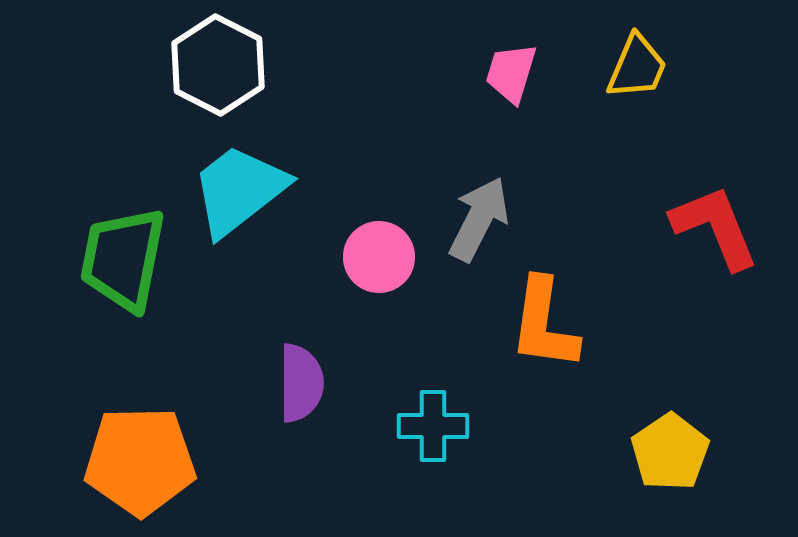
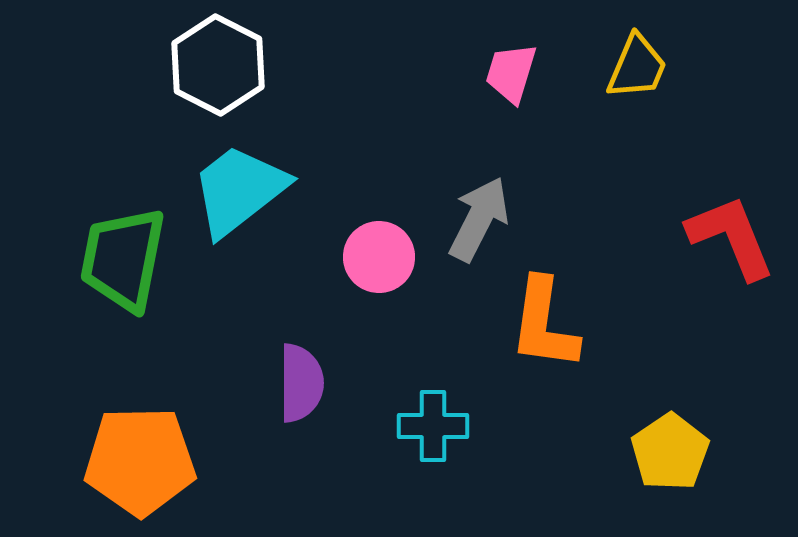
red L-shape: moved 16 px right, 10 px down
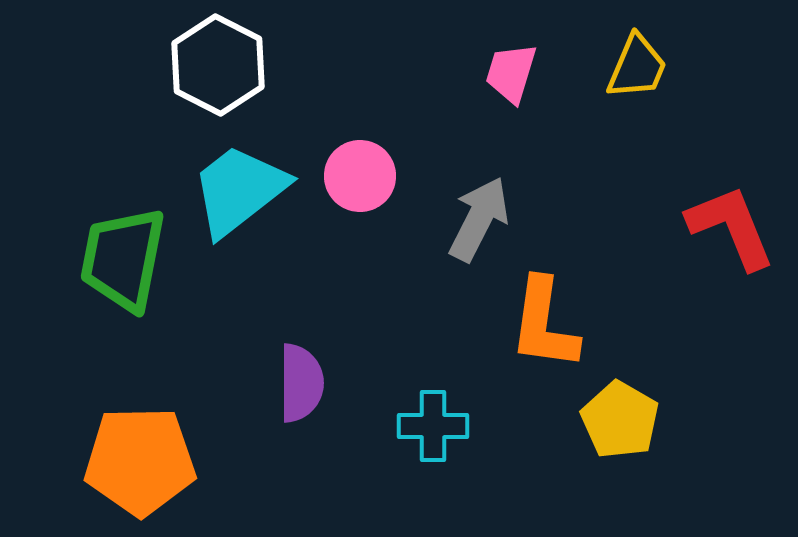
red L-shape: moved 10 px up
pink circle: moved 19 px left, 81 px up
yellow pentagon: moved 50 px left, 32 px up; rotated 8 degrees counterclockwise
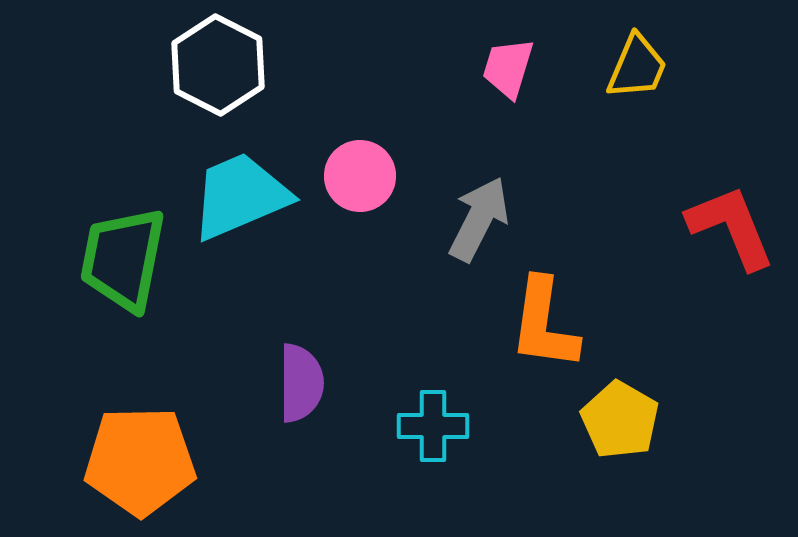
pink trapezoid: moved 3 px left, 5 px up
cyan trapezoid: moved 1 px right, 6 px down; rotated 15 degrees clockwise
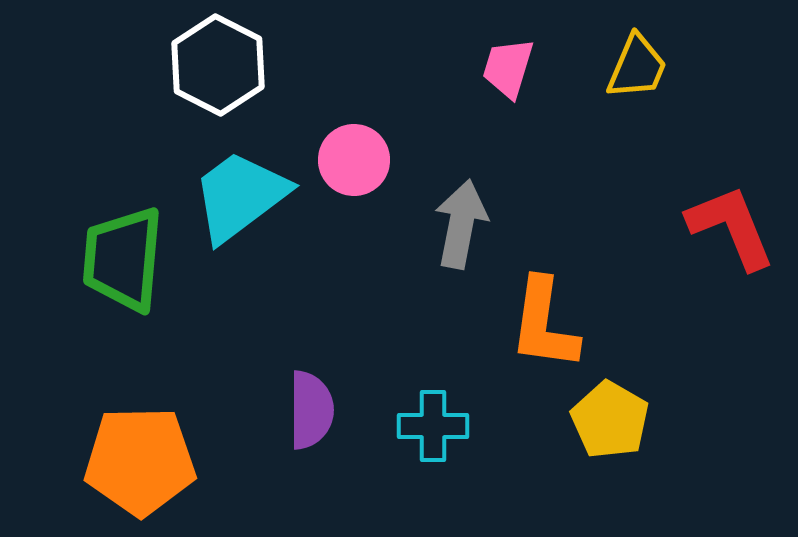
pink circle: moved 6 px left, 16 px up
cyan trapezoid: rotated 14 degrees counterclockwise
gray arrow: moved 18 px left, 5 px down; rotated 16 degrees counterclockwise
green trapezoid: rotated 6 degrees counterclockwise
purple semicircle: moved 10 px right, 27 px down
yellow pentagon: moved 10 px left
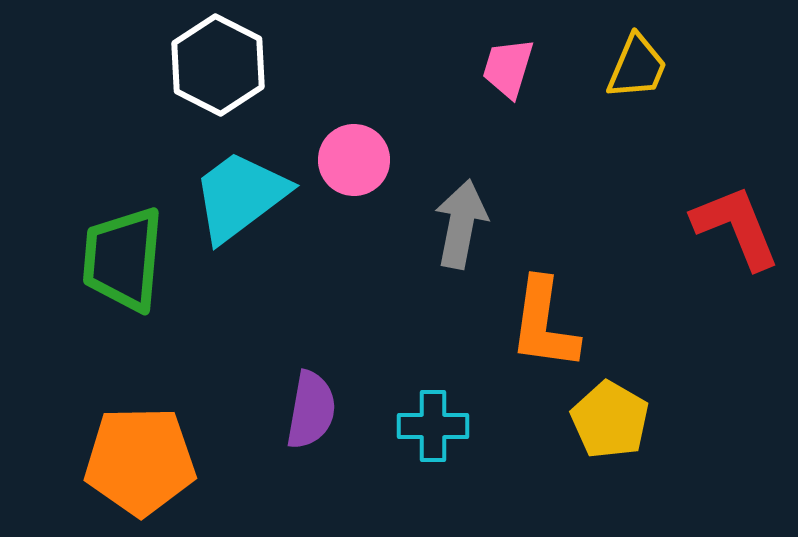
red L-shape: moved 5 px right
purple semicircle: rotated 10 degrees clockwise
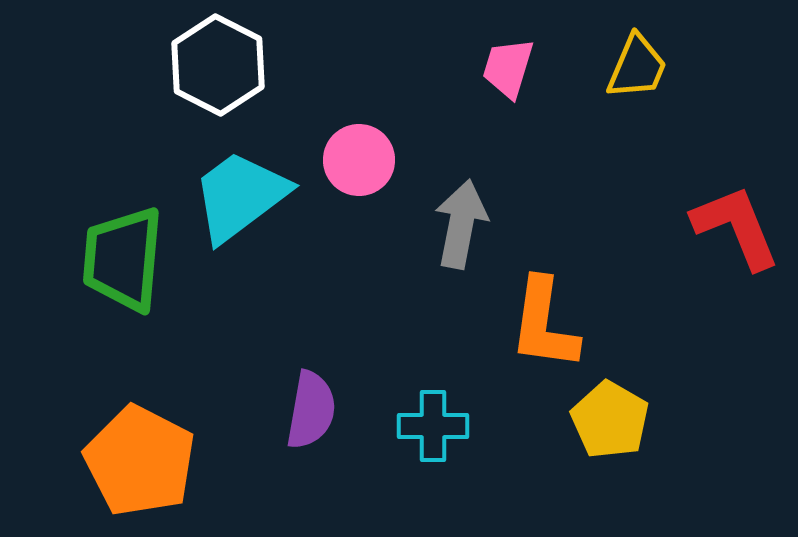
pink circle: moved 5 px right
orange pentagon: rotated 28 degrees clockwise
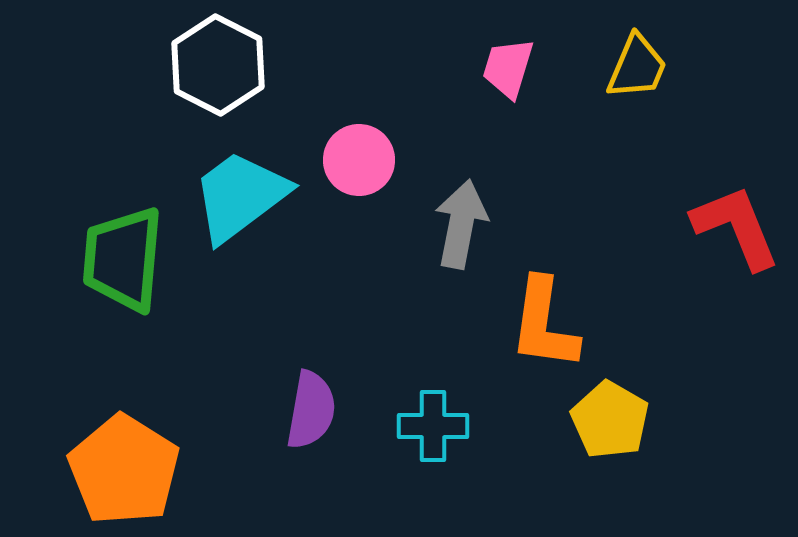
orange pentagon: moved 16 px left, 9 px down; rotated 5 degrees clockwise
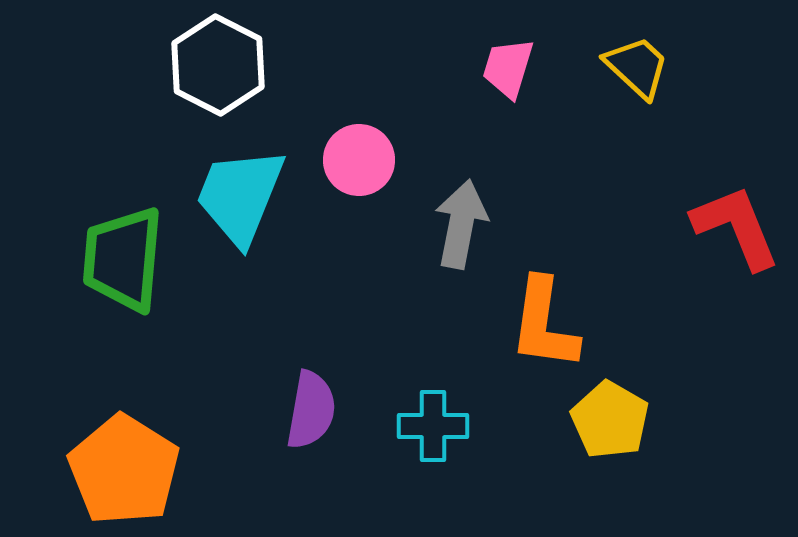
yellow trapezoid: rotated 70 degrees counterclockwise
cyan trapezoid: rotated 31 degrees counterclockwise
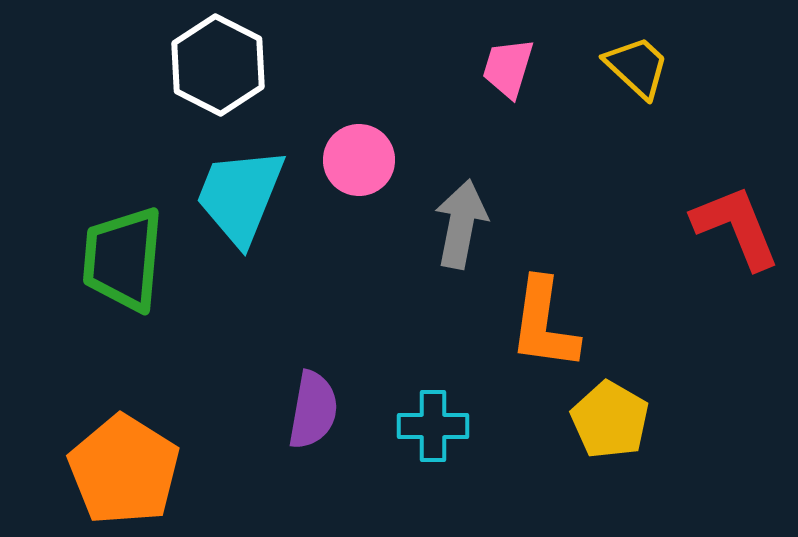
purple semicircle: moved 2 px right
